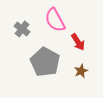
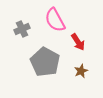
gray cross: rotated 28 degrees clockwise
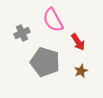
pink semicircle: moved 2 px left
gray cross: moved 4 px down
gray pentagon: rotated 12 degrees counterclockwise
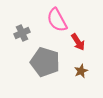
pink semicircle: moved 4 px right
